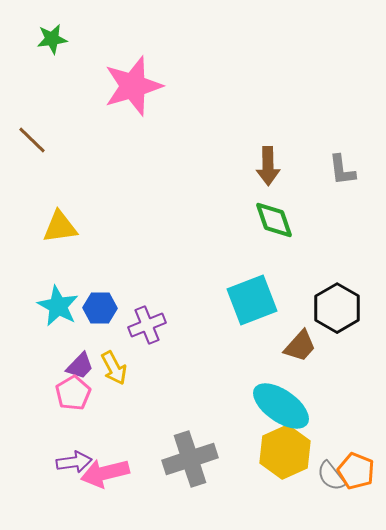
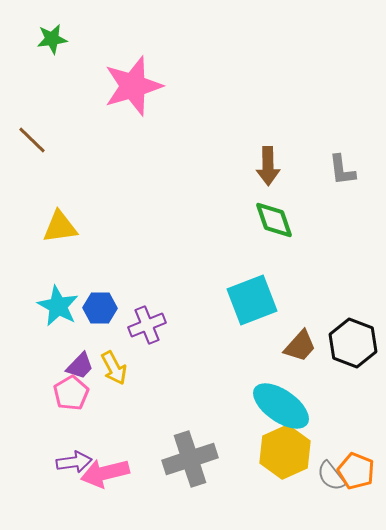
black hexagon: moved 16 px right, 35 px down; rotated 9 degrees counterclockwise
pink pentagon: moved 2 px left
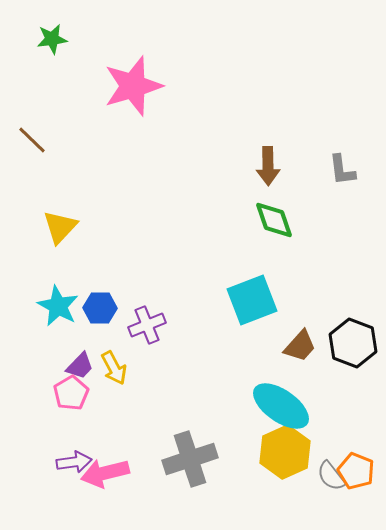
yellow triangle: rotated 39 degrees counterclockwise
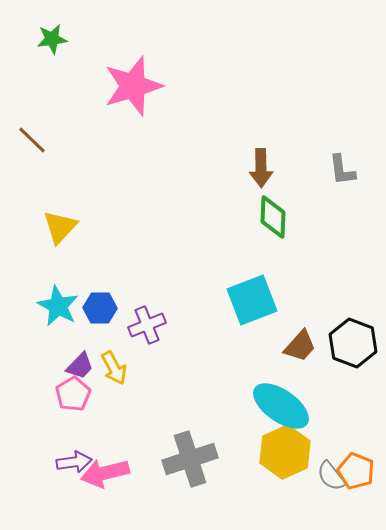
brown arrow: moved 7 px left, 2 px down
green diamond: moved 1 px left, 3 px up; rotated 21 degrees clockwise
pink pentagon: moved 2 px right, 1 px down
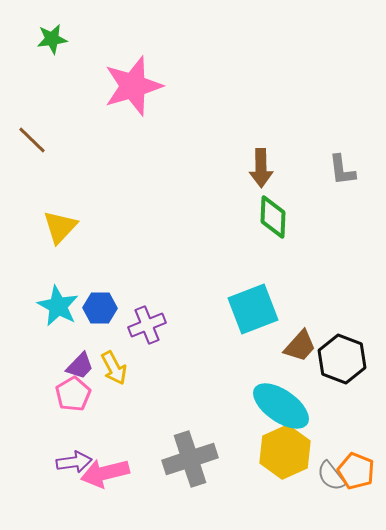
cyan square: moved 1 px right, 9 px down
black hexagon: moved 11 px left, 16 px down
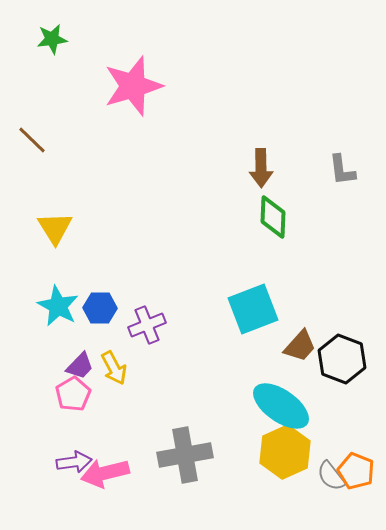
yellow triangle: moved 5 px left, 1 px down; rotated 15 degrees counterclockwise
gray cross: moved 5 px left, 4 px up; rotated 8 degrees clockwise
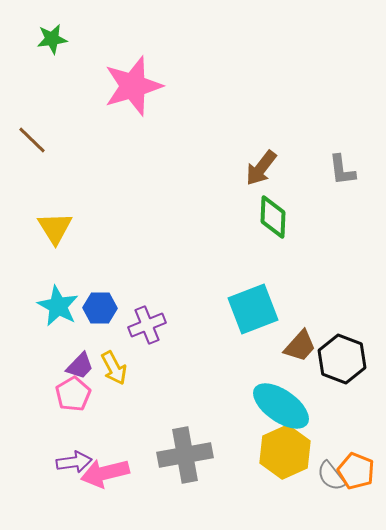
brown arrow: rotated 39 degrees clockwise
